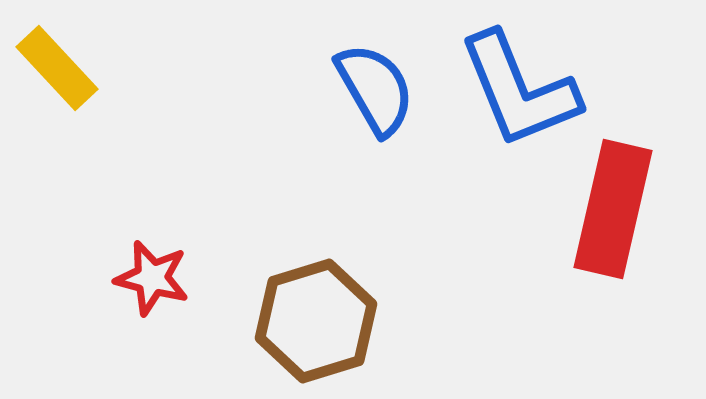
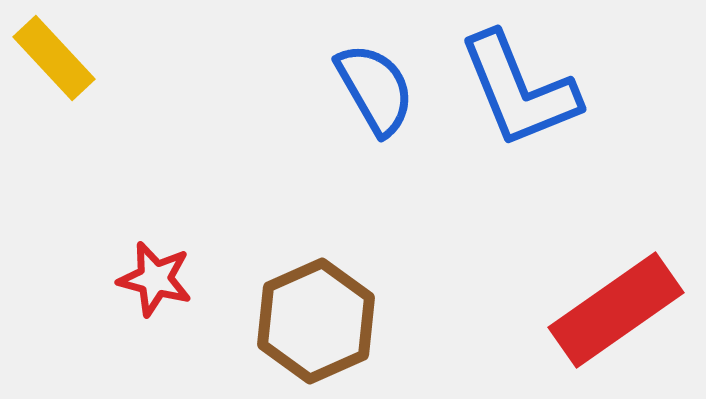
yellow rectangle: moved 3 px left, 10 px up
red rectangle: moved 3 px right, 101 px down; rotated 42 degrees clockwise
red star: moved 3 px right, 1 px down
brown hexagon: rotated 7 degrees counterclockwise
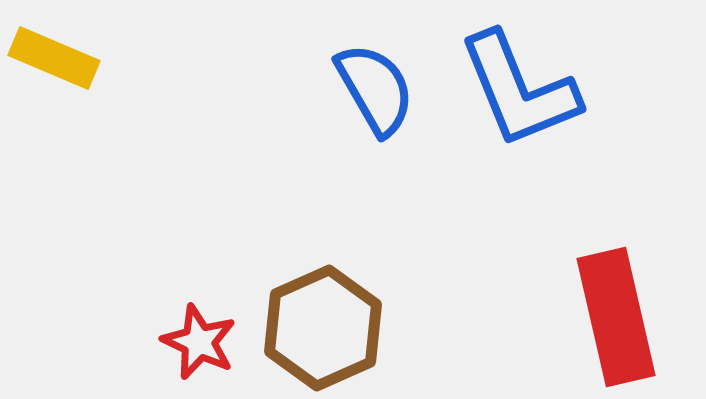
yellow rectangle: rotated 24 degrees counterclockwise
red star: moved 44 px right, 63 px down; rotated 10 degrees clockwise
red rectangle: moved 7 px down; rotated 68 degrees counterclockwise
brown hexagon: moved 7 px right, 7 px down
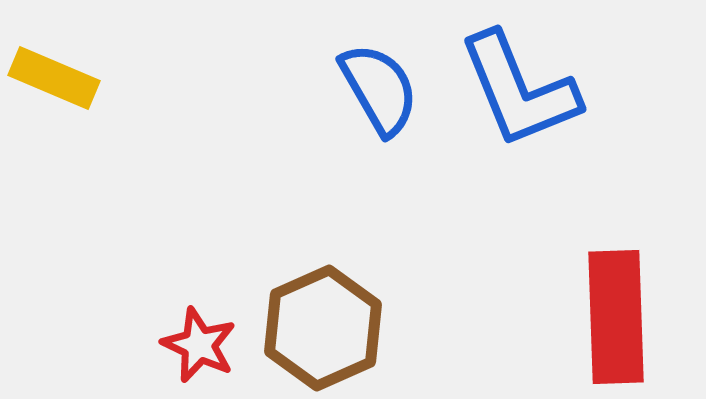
yellow rectangle: moved 20 px down
blue semicircle: moved 4 px right
red rectangle: rotated 11 degrees clockwise
red star: moved 3 px down
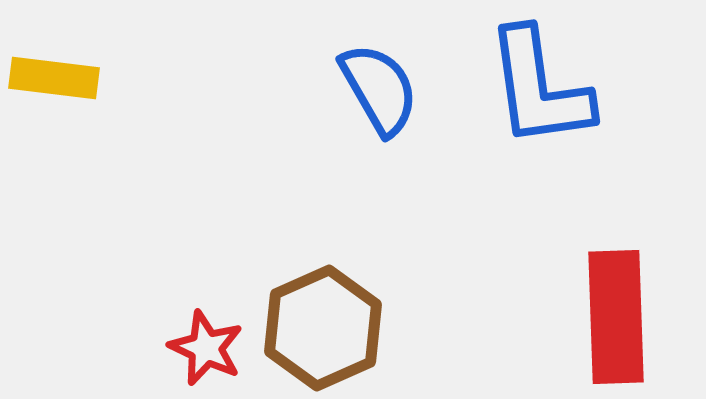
yellow rectangle: rotated 16 degrees counterclockwise
blue L-shape: moved 20 px right, 2 px up; rotated 14 degrees clockwise
red star: moved 7 px right, 3 px down
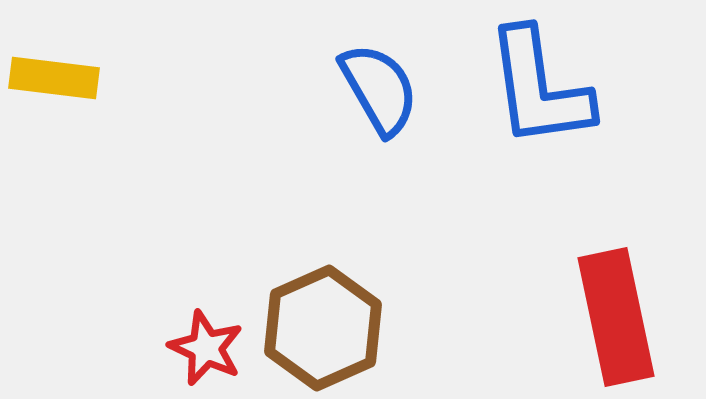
red rectangle: rotated 10 degrees counterclockwise
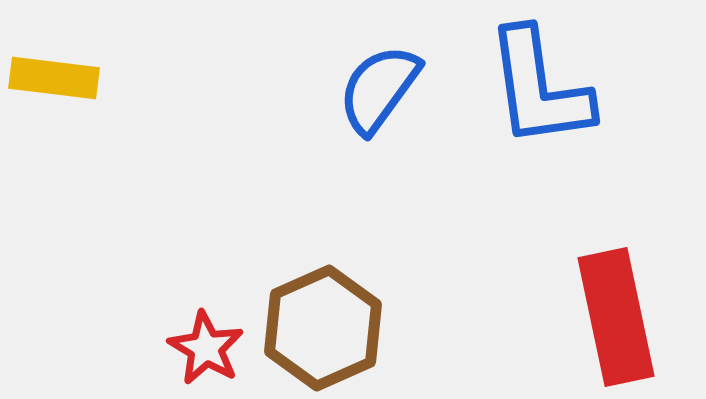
blue semicircle: rotated 114 degrees counterclockwise
red star: rotated 6 degrees clockwise
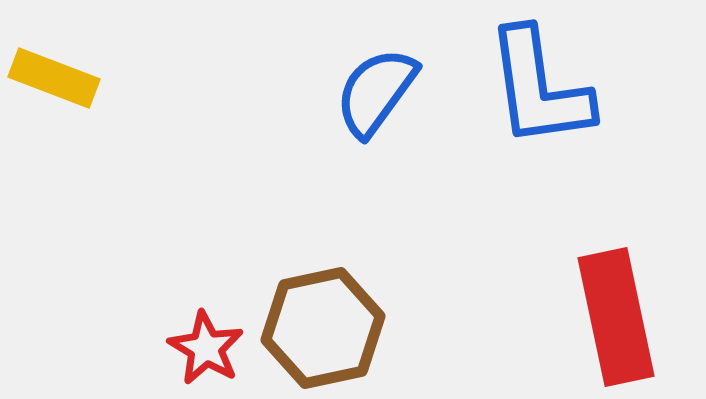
yellow rectangle: rotated 14 degrees clockwise
blue semicircle: moved 3 px left, 3 px down
brown hexagon: rotated 12 degrees clockwise
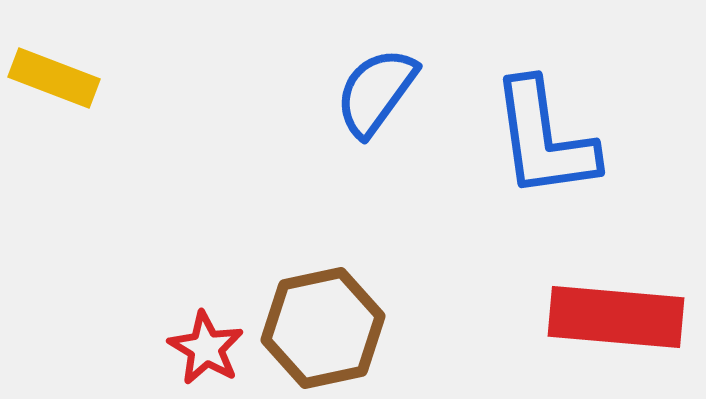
blue L-shape: moved 5 px right, 51 px down
red rectangle: rotated 73 degrees counterclockwise
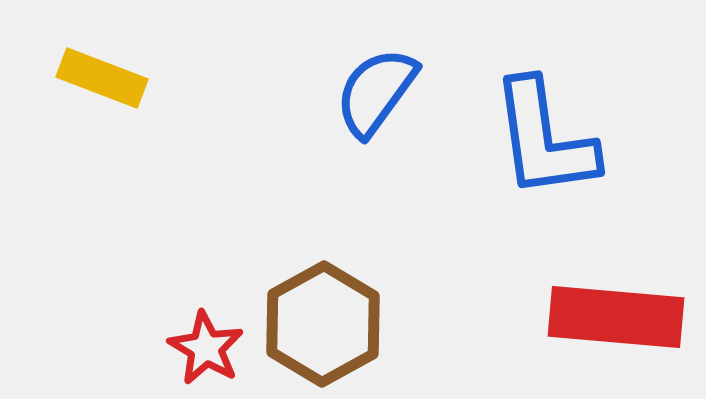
yellow rectangle: moved 48 px right
brown hexagon: moved 4 px up; rotated 17 degrees counterclockwise
